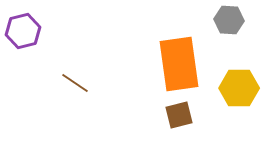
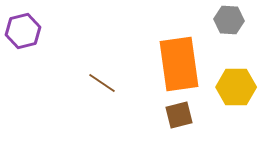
brown line: moved 27 px right
yellow hexagon: moved 3 px left, 1 px up
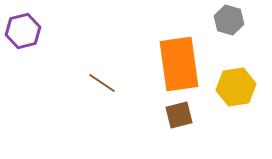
gray hexagon: rotated 12 degrees clockwise
yellow hexagon: rotated 9 degrees counterclockwise
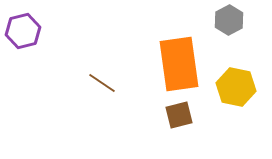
gray hexagon: rotated 16 degrees clockwise
yellow hexagon: rotated 21 degrees clockwise
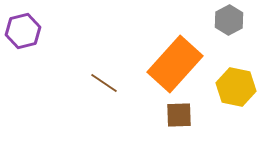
orange rectangle: moved 4 px left; rotated 50 degrees clockwise
brown line: moved 2 px right
brown square: rotated 12 degrees clockwise
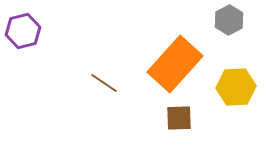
yellow hexagon: rotated 15 degrees counterclockwise
brown square: moved 3 px down
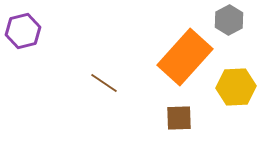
orange rectangle: moved 10 px right, 7 px up
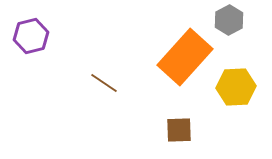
purple hexagon: moved 8 px right, 5 px down
brown square: moved 12 px down
